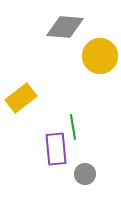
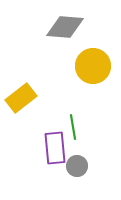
yellow circle: moved 7 px left, 10 px down
purple rectangle: moved 1 px left, 1 px up
gray circle: moved 8 px left, 8 px up
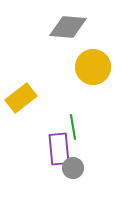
gray diamond: moved 3 px right
yellow circle: moved 1 px down
purple rectangle: moved 4 px right, 1 px down
gray circle: moved 4 px left, 2 px down
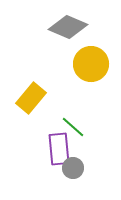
gray diamond: rotated 18 degrees clockwise
yellow circle: moved 2 px left, 3 px up
yellow rectangle: moved 10 px right; rotated 12 degrees counterclockwise
green line: rotated 40 degrees counterclockwise
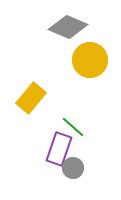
yellow circle: moved 1 px left, 4 px up
purple rectangle: rotated 24 degrees clockwise
